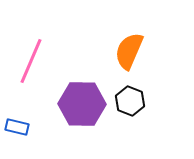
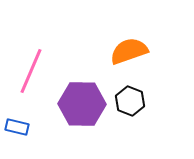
orange semicircle: rotated 48 degrees clockwise
pink line: moved 10 px down
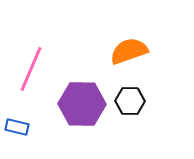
pink line: moved 2 px up
black hexagon: rotated 20 degrees counterclockwise
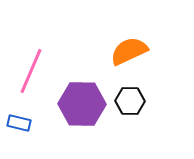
orange semicircle: rotated 6 degrees counterclockwise
pink line: moved 2 px down
blue rectangle: moved 2 px right, 4 px up
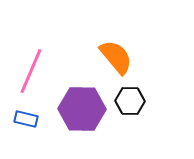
orange semicircle: moved 13 px left, 6 px down; rotated 75 degrees clockwise
purple hexagon: moved 5 px down
blue rectangle: moved 7 px right, 4 px up
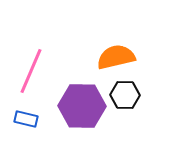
orange semicircle: rotated 63 degrees counterclockwise
black hexagon: moved 5 px left, 6 px up
purple hexagon: moved 3 px up
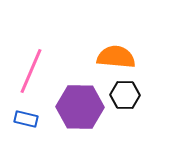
orange semicircle: rotated 18 degrees clockwise
purple hexagon: moved 2 px left, 1 px down
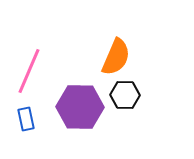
orange semicircle: rotated 108 degrees clockwise
pink line: moved 2 px left
blue rectangle: rotated 65 degrees clockwise
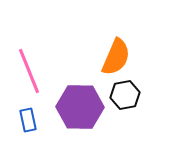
pink line: rotated 45 degrees counterclockwise
black hexagon: rotated 12 degrees counterclockwise
blue rectangle: moved 2 px right, 1 px down
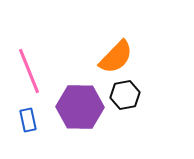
orange semicircle: rotated 21 degrees clockwise
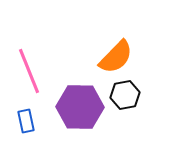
blue rectangle: moved 2 px left, 1 px down
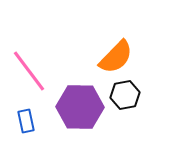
pink line: rotated 15 degrees counterclockwise
